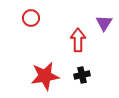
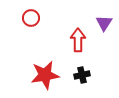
red star: moved 1 px up
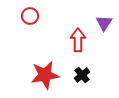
red circle: moved 1 px left, 2 px up
black cross: rotated 28 degrees counterclockwise
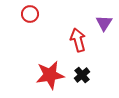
red circle: moved 2 px up
red arrow: rotated 15 degrees counterclockwise
red star: moved 5 px right
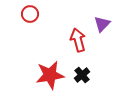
purple triangle: moved 2 px left, 1 px down; rotated 12 degrees clockwise
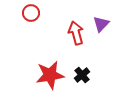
red circle: moved 1 px right, 1 px up
purple triangle: moved 1 px left
red arrow: moved 2 px left, 7 px up
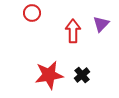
red circle: moved 1 px right
red arrow: moved 3 px left, 2 px up; rotated 15 degrees clockwise
red star: moved 1 px left
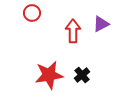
purple triangle: rotated 18 degrees clockwise
